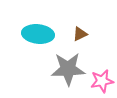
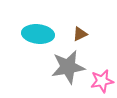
gray star: moved 2 px up; rotated 8 degrees counterclockwise
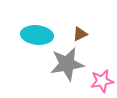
cyan ellipse: moved 1 px left, 1 px down
gray star: moved 1 px left, 3 px up
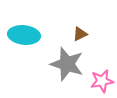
cyan ellipse: moved 13 px left
gray star: rotated 28 degrees clockwise
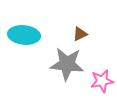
gray star: rotated 12 degrees counterclockwise
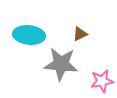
cyan ellipse: moved 5 px right
gray star: moved 6 px left
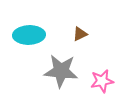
cyan ellipse: rotated 8 degrees counterclockwise
gray star: moved 7 px down
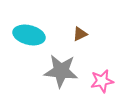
cyan ellipse: rotated 16 degrees clockwise
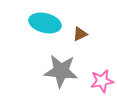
cyan ellipse: moved 16 px right, 12 px up
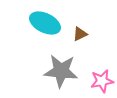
cyan ellipse: rotated 12 degrees clockwise
